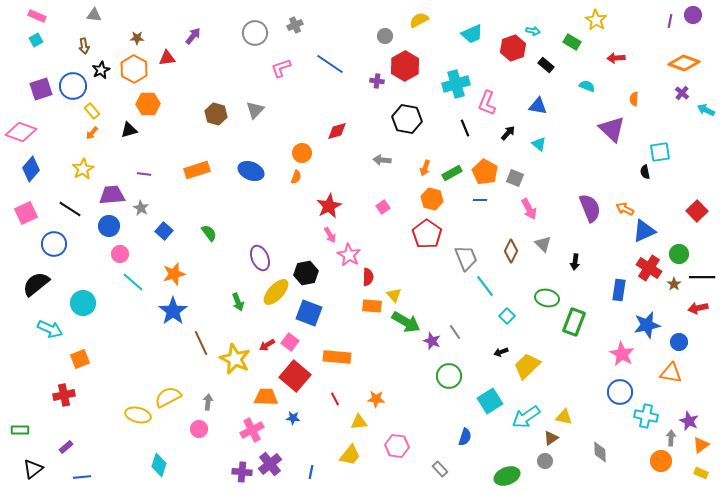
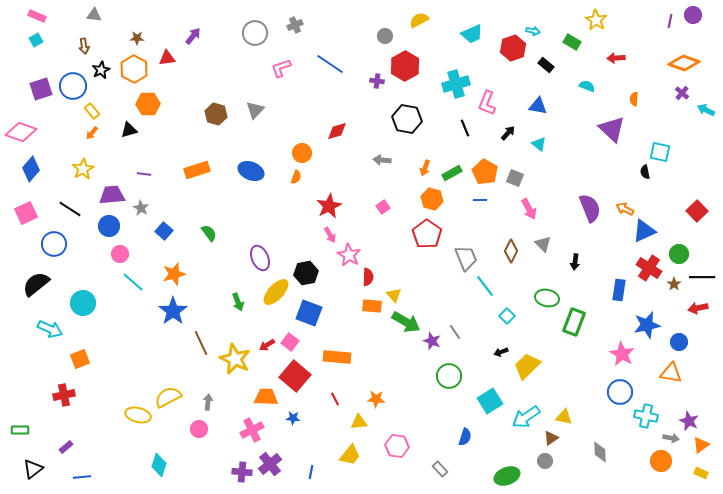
cyan square at (660, 152): rotated 20 degrees clockwise
gray arrow at (671, 438): rotated 98 degrees clockwise
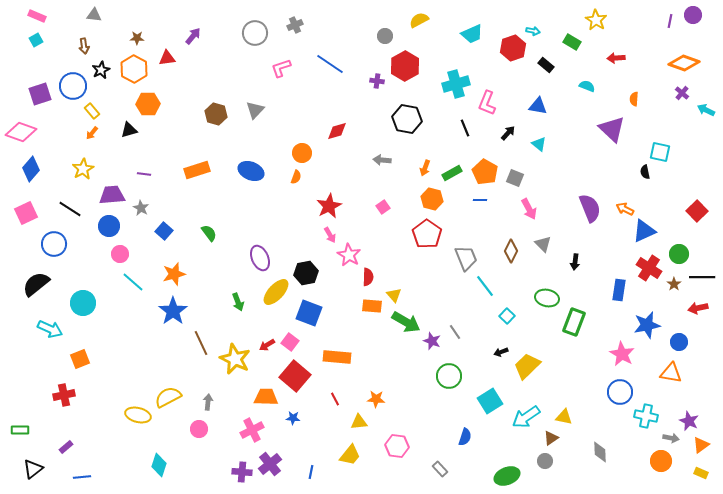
purple square at (41, 89): moved 1 px left, 5 px down
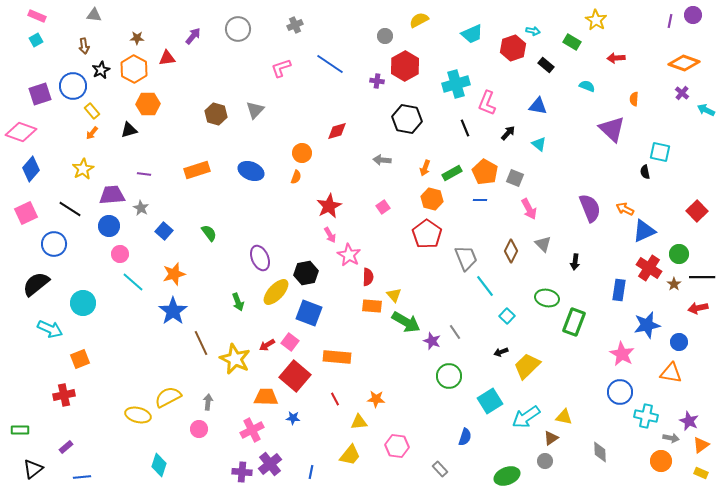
gray circle at (255, 33): moved 17 px left, 4 px up
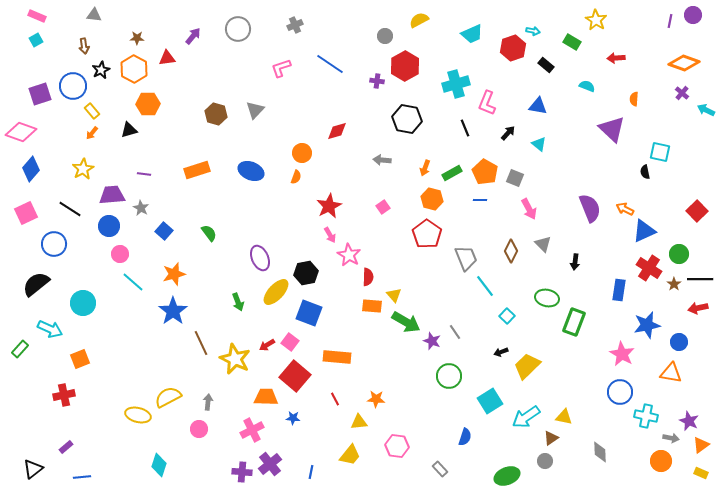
black line at (702, 277): moved 2 px left, 2 px down
green rectangle at (20, 430): moved 81 px up; rotated 48 degrees counterclockwise
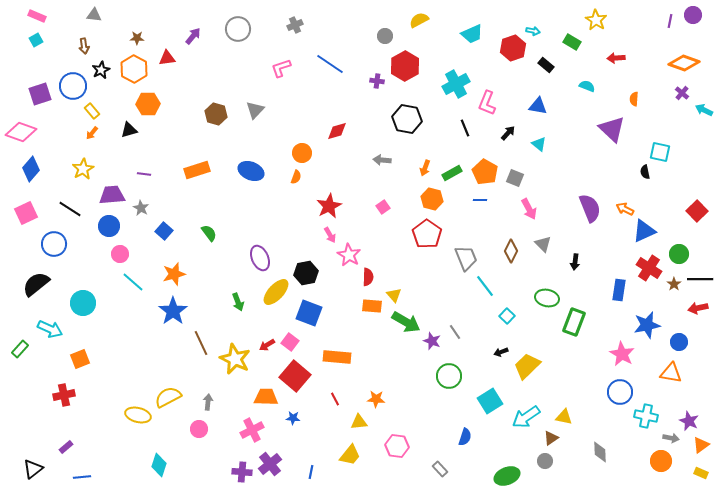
cyan cross at (456, 84): rotated 12 degrees counterclockwise
cyan arrow at (706, 110): moved 2 px left
